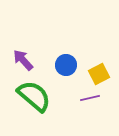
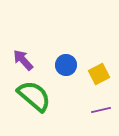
purple line: moved 11 px right, 12 px down
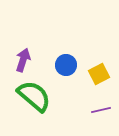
purple arrow: rotated 60 degrees clockwise
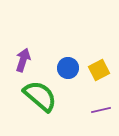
blue circle: moved 2 px right, 3 px down
yellow square: moved 4 px up
green semicircle: moved 6 px right
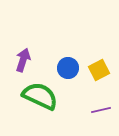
green semicircle: rotated 15 degrees counterclockwise
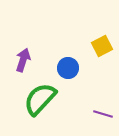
yellow square: moved 3 px right, 24 px up
green semicircle: moved 3 px down; rotated 72 degrees counterclockwise
purple line: moved 2 px right, 4 px down; rotated 30 degrees clockwise
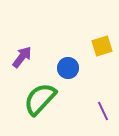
yellow square: rotated 10 degrees clockwise
purple arrow: moved 1 px left, 3 px up; rotated 20 degrees clockwise
purple line: moved 3 px up; rotated 48 degrees clockwise
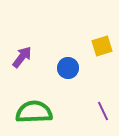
green semicircle: moved 6 px left, 13 px down; rotated 45 degrees clockwise
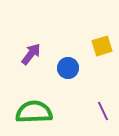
purple arrow: moved 9 px right, 3 px up
